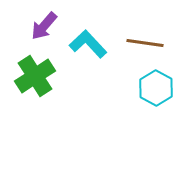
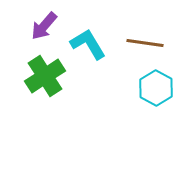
cyan L-shape: rotated 12 degrees clockwise
green cross: moved 10 px right
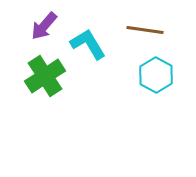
brown line: moved 13 px up
cyan hexagon: moved 13 px up
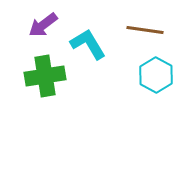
purple arrow: moved 1 px left, 1 px up; rotated 12 degrees clockwise
green cross: rotated 24 degrees clockwise
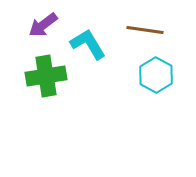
green cross: moved 1 px right
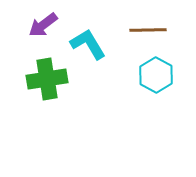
brown line: moved 3 px right; rotated 9 degrees counterclockwise
green cross: moved 1 px right, 3 px down
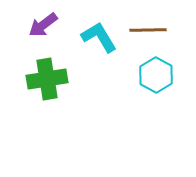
cyan L-shape: moved 11 px right, 7 px up
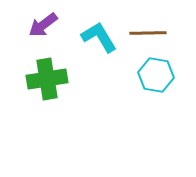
brown line: moved 3 px down
cyan hexagon: rotated 20 degrees counterclockwise
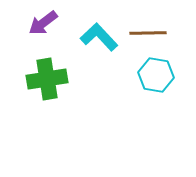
purple arrow: moved 2 px up
cyan L-shape: rotated 12 degrees counterclockwise
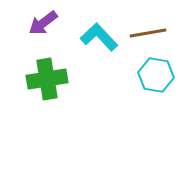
brown line: rotated 9 degrees counterclockwise
